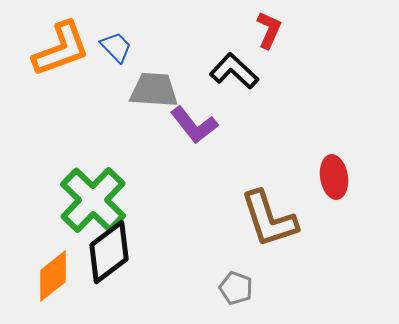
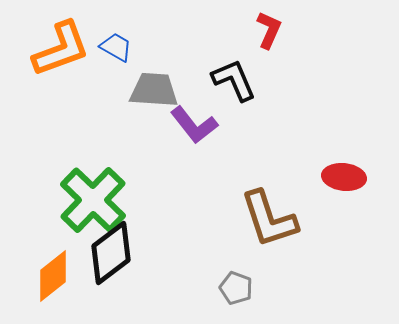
blue trapezoid: rotated 16 degrees counterclockwise
black L-shape: moved 9 px down; rotated 24 degrees clockwise
red ellipse: moved 10 px right; rotated 75 degrees counterclockwise
black diamond: moved 2 px right, 1 px down
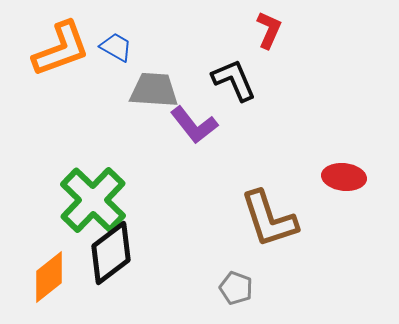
orange diamond: moved 4 px left, 1 px down
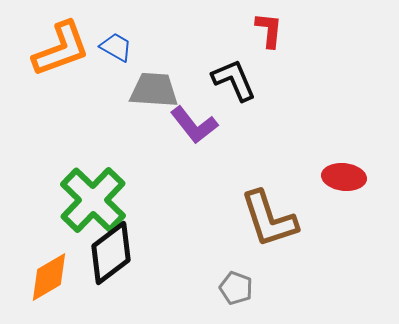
red L-shape: rotated 18 degrees counterclockwise
orange diamond: rotated 8 degrees clockwise
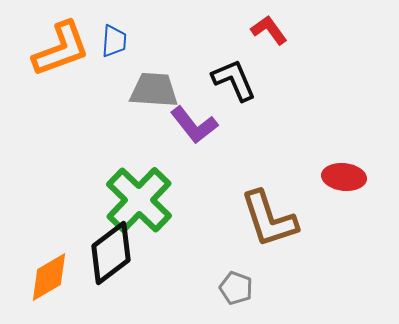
red L-shape: rotated 42 degrees counterclockwise
blue trapezoid: moved 2 px left, 6 px up; rotated 64 degrees clockwise
green cross: moved 46 px right
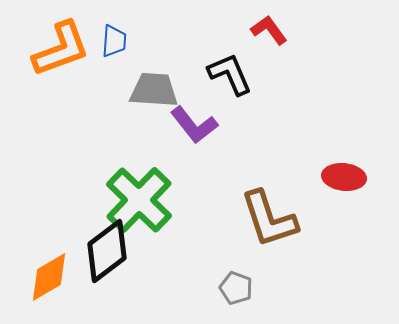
black L-shape: moved 4 px left, 6 px up
black diamond: moved 4 px left, 2 px up
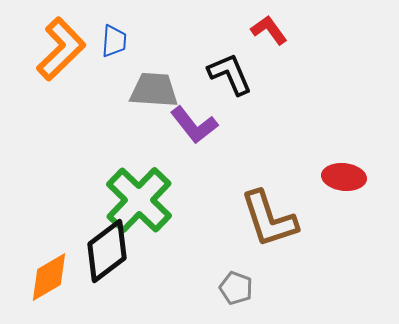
orange L-shape: rotated 24 degrees counterclockwise
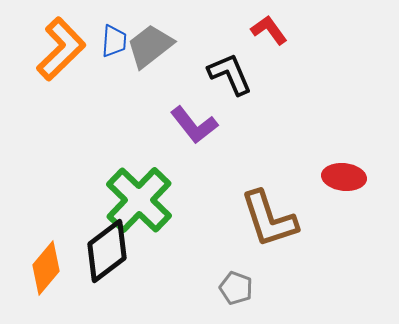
gray trapezoid: moved 4 px left, 44 px up; rotated 42 degrees counterclockwise
orange diamond: moved 3 px left, 9 px up; rotated 20 degrees counterclockwise
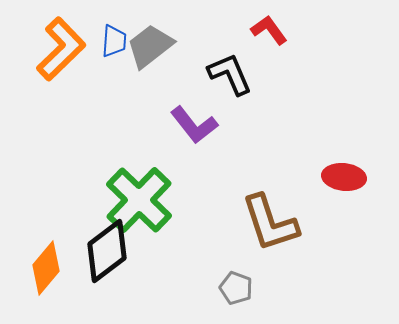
brown L-shape: moved 1 px right, 4 px down
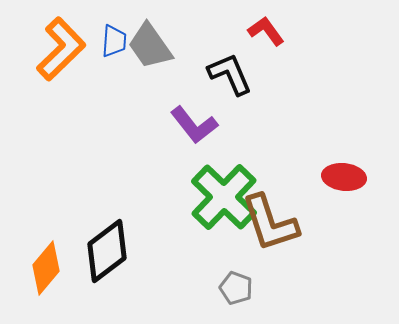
red L-shape: moved 3 px left, 1 px down
gray trapezoid: rotated 87 degrees counterclockwise
green cross: moved 85 px right, 3 px up
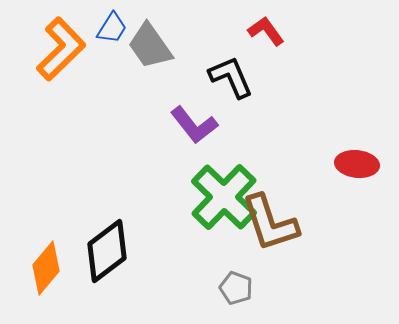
blue trapezoid: moved 2 px left, 13 px up; rotated 28 degrees clockwise
black L-shape: moved 1 px right, 3 px down
red ellipse: moved 13 px right, 13 px up
